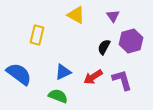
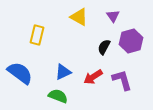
yellow triangle: moved 3 px right, 2 px down
blue semicircle: moved 1 px right, 1 px up
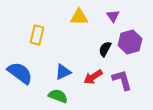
yellow triangle: rotated 30 degrees counterclockwise
purple hexagon: moved 1 px left, 1 px down
black semicircle: moved 1 px right, 2 px down
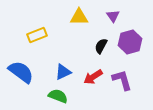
yellow rectangle: rotated 54 degrees clockwise
black semicircle: moved 4 px left, 3 px up
blue semicircle: moved 1 px right, 1 px up
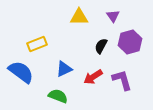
yellow rectangle: moved 9 px down
blue triangle: moved 1 px right, 3 px up
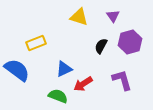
yellow triangle: rotated 18 degrees clockwise
yellow rectangle: moved 1 px left, 1 px up
blue semicircle: moved 4 px left, 2 px up
red arrow: moved 10 px left, 7 px down
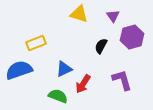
yellow triangle: moved 3 px up
purple hexagon: moved 2 px right, 5 px up
blue semicircle: moved 2 px right; rotated 56 degrees counterclockwise
red arrow: rotated 24 degrees counterclockwise
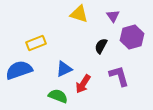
purple L-shape: moved 3 px left, 4 px up
